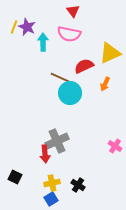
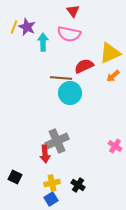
brown line: rotated 20 degrees counterclockwise
orange arrow: moved 8 px right, 8 px up; rotated 24 degrees clockwise
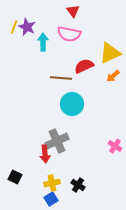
cyan circle: moved 2 px right, 11 px down
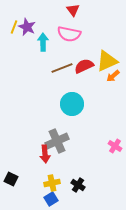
red triangle: moved 1 px up
yellow triangle: moved 3 px left, 8 px down
brown line: moved 1 px right, 10 px up; rotated 25 degrees counterclockwise
black square: moved 4 px left, 2 px down
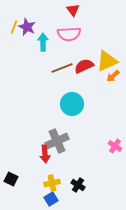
pink semicircle: rotated 15 degrees counterclockwise
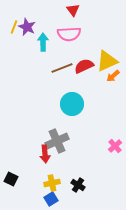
pink cross: rotated 16 degrees clockwise
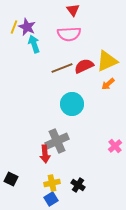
cyan arrow: moved 9 px left, 2 px down; rotated 18 degrees counterclockwise
orange arrow: moved 5 px left, 8 px down
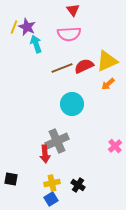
cyan arrow: moved 2 px right
black square: rotated 16 degrees counterclockwise
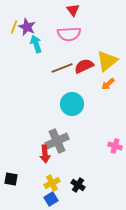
yellow triangle: rotated 15 degrees counterclockwise
pink cross: rotated 32 degrees counterclockwise
yellow cross: rotated 14 degrees counterclockwise
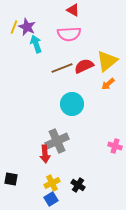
red triangle: rotated 24 degrees counterclockwise
